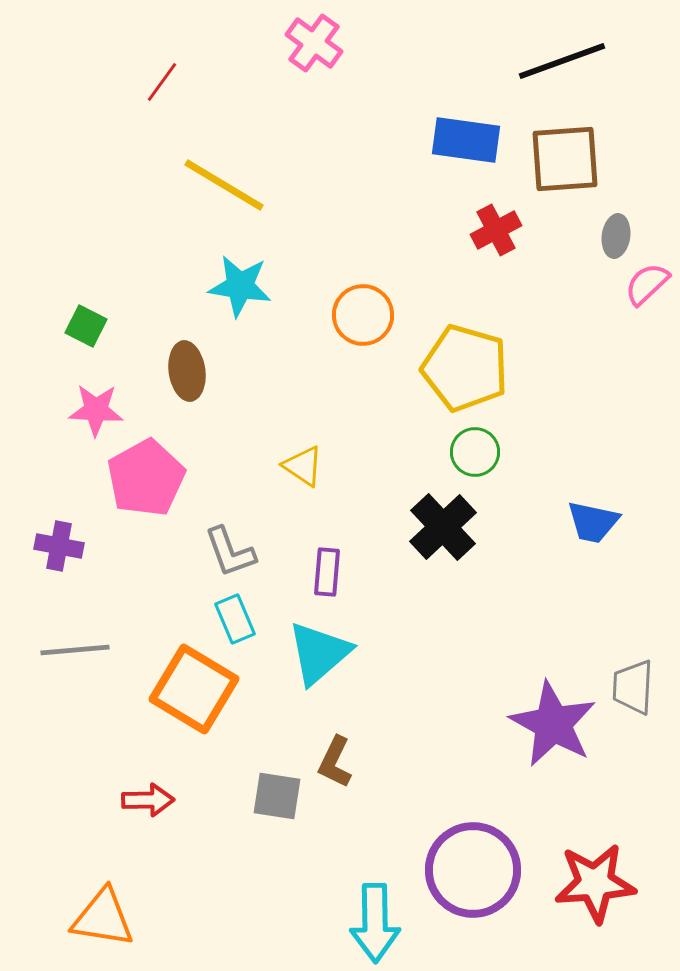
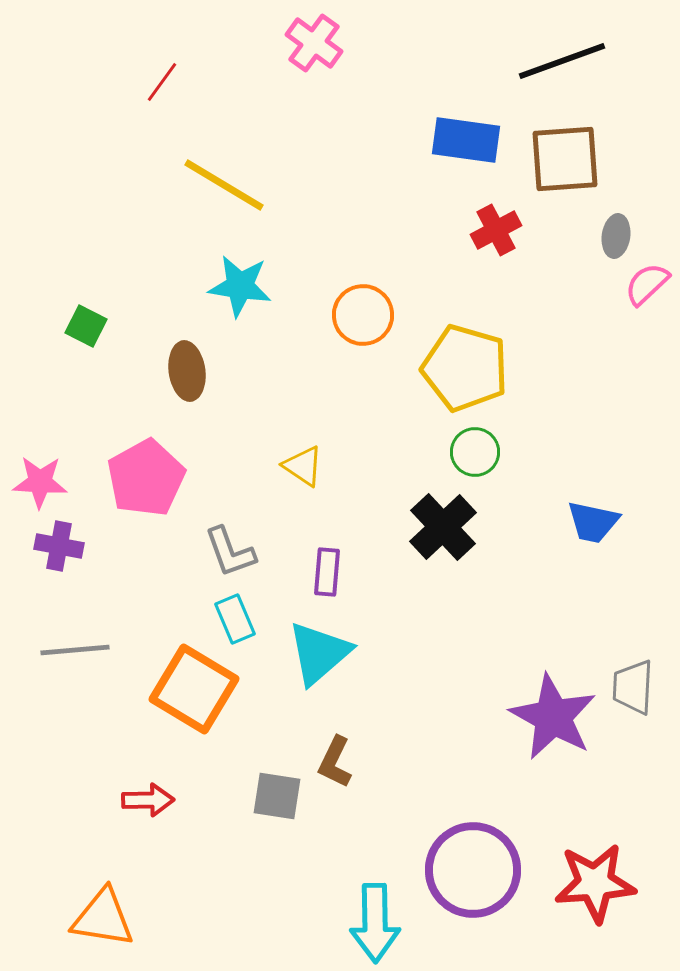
pink star: moved 56 px left, 72 px down
purple star: moved 7 px up
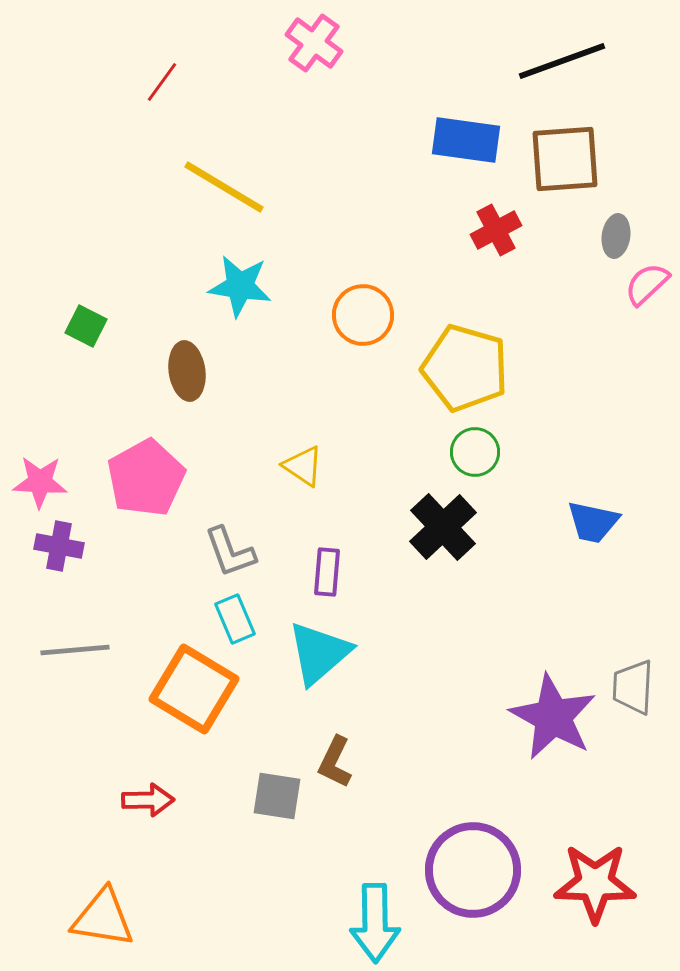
yellow line: moved 2 px down
red star: rotated 6 degrees clockwise
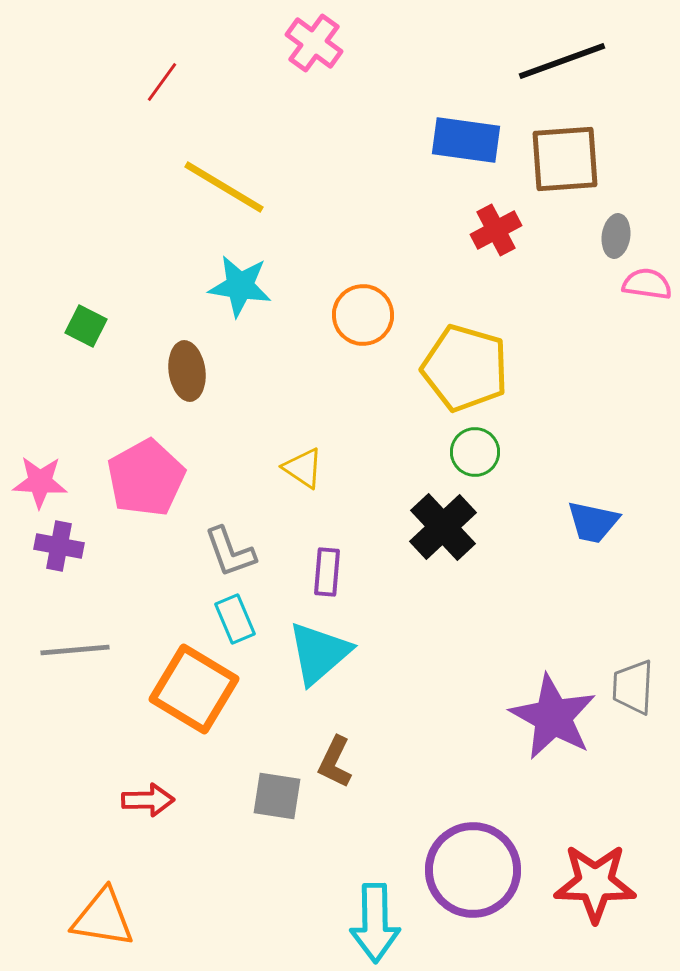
pink semicircle: rotated 51 degrees clockwise
yellow triangle: moved 2 px down
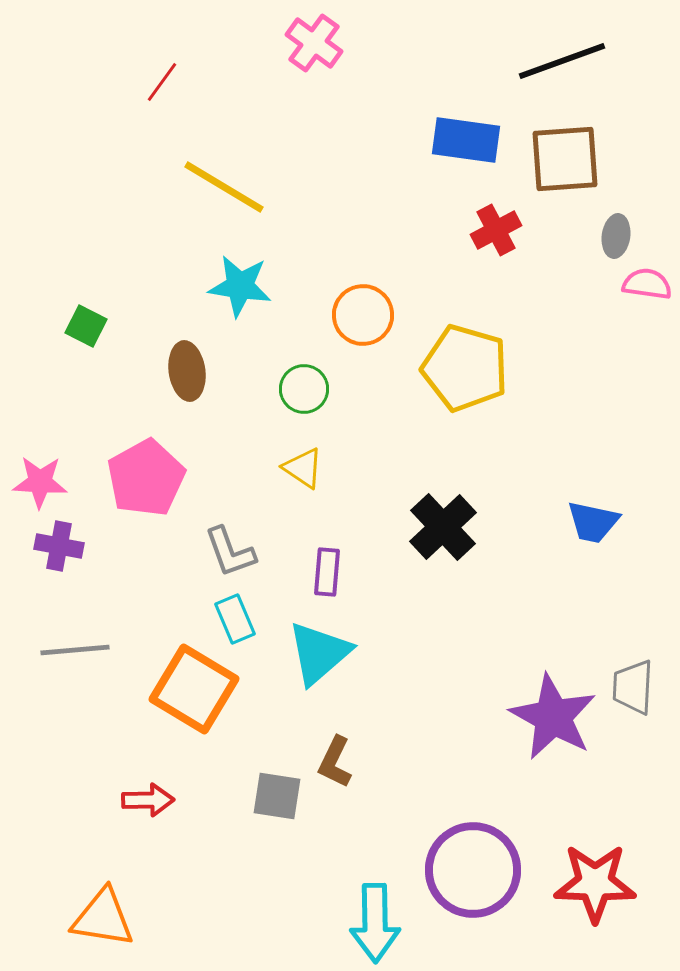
green circle: moved 171 px left, 63 px up
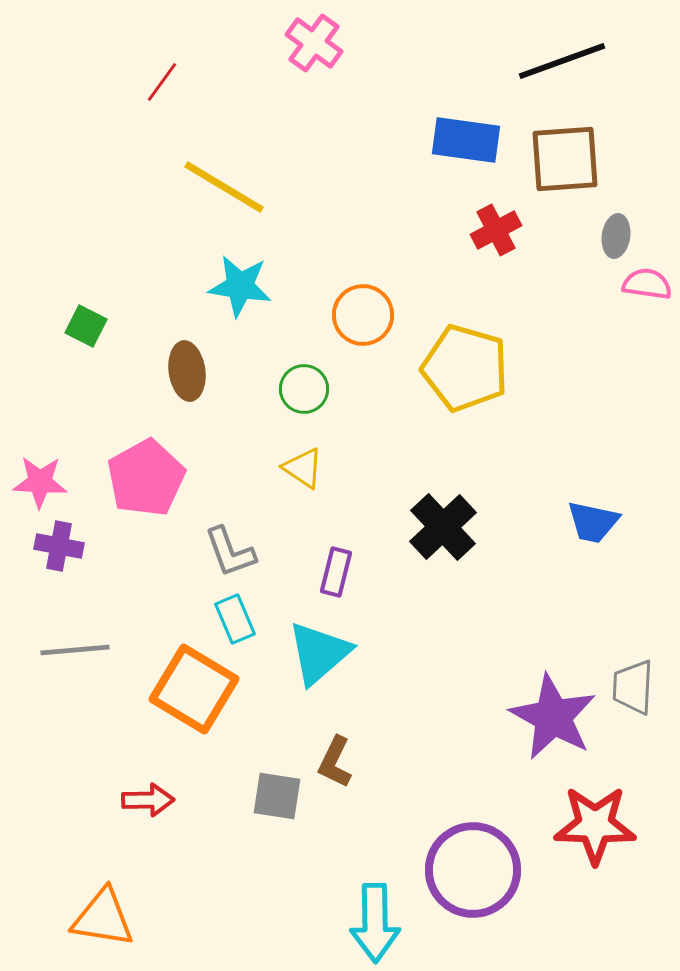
purple rectangle: moved 9 px right; rotated 9 degrees clockwise
red star: moved 58 px up
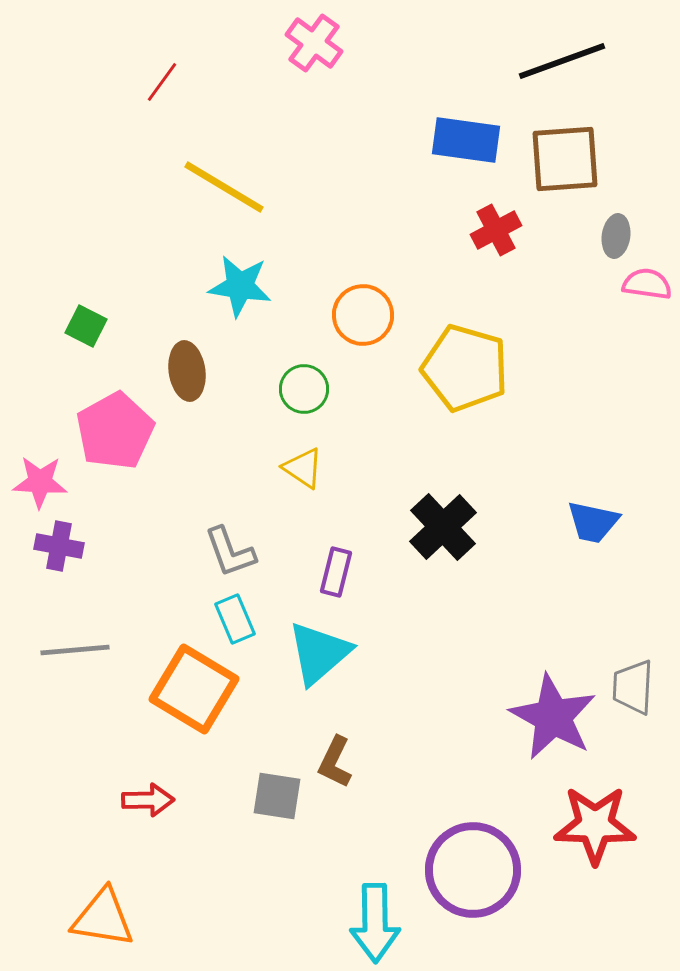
pink pentagon: moved 31 px left, 47 px up
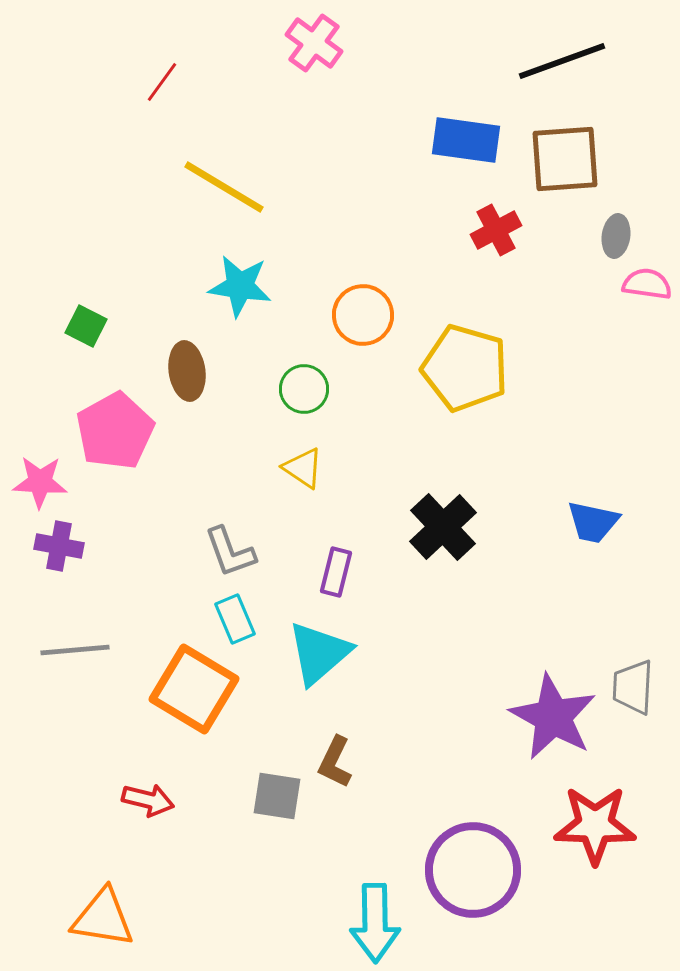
red arrow: rotated 15 degrees clockwise
